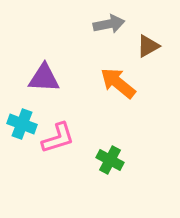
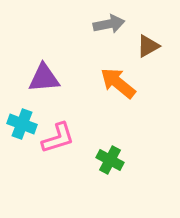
purple triangle: rotated 8 degrees counterclockwise
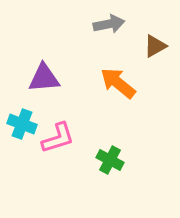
brown triangle: moved 7 px right
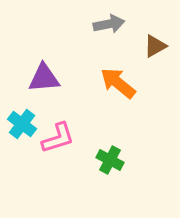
cyan cross: rotated 16 degrees clockwise
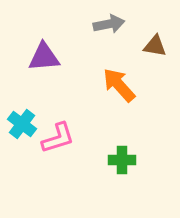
brown triangle: rotated 40 degrees clockwise
purple triangle: moved 21 px up
orange arrow: moved 1 px right, 2 px down; rotated 9 degrees clockwise
green cross: moved 12 px right; rotated 28 degrees counterclockwise
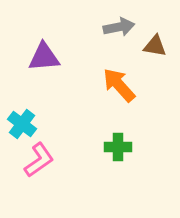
gray arrow: moved 10 px right, 3 px down
pink L-shape: moved 19 px left, 22 px down; rotated 18 degrees counterclockwise
green cross: moved 4 px left, 13 px up
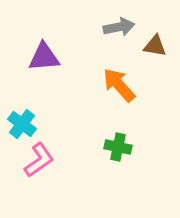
green cross: rotated 12 degrees clockwise
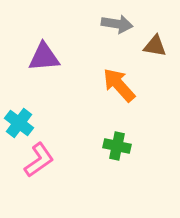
gray arrow: moved 2 px left, 3 px up; rotated 20 degrees clockwise
cyan cross: moved 3 px left, 1 px up
green cross: moved 1 px left, 1 px up
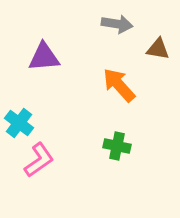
brown triangle: moved 3 px right, 3 px down
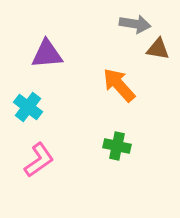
gray arrow: moved 18 px right
purple triangle: moved 3 px right, 3 px up
cyan cross: moved 9 px right, 16 px up
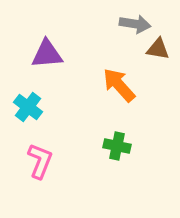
pink L-shape: moved 1 px right, 1 px down; rotated 33 degrees counterclockwise
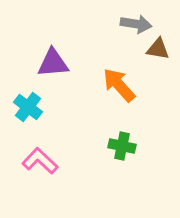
gray arrow: moved 1 px right
purple triangle: moved 6 px right, 9 px down
green cross: moved 5 px right
pink L-shape: rotated 69 degrees counterclockwise
